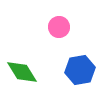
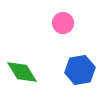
pink circle: moved 4 px right, 4 px up
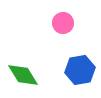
green diamond: moved 1 px right, 3 px down
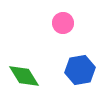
green diamond: moved 1 px right, 1 px down
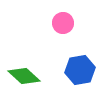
green diamond: rotated 16 degrees counterclockwise
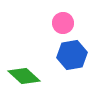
blue hexagon: moved 8 px left, 15 px up
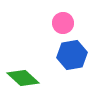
green diamond: moved 1 px left, 2 px down
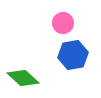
blue hexagon: moved 1 px right
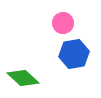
blue hexagon: moved 1 px right, 1 px up
